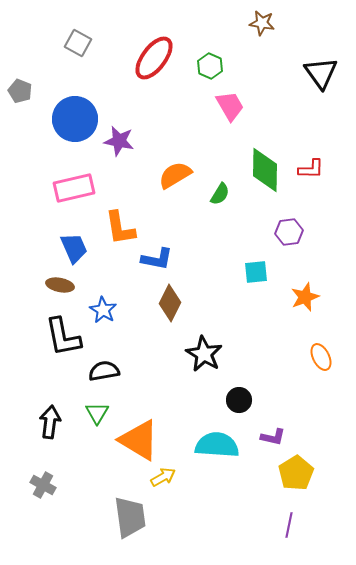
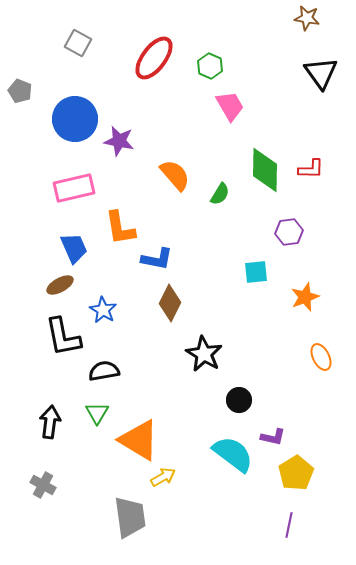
brown star: moved 45 px right, 5 px up
orange semicircle: rotated 80 degrees clockwise
brown ellipse: rotated 40 degrees counterclockwise
cyan semicircle: moved 16 px right, 9 px down; rotated 33 degrees clockwise
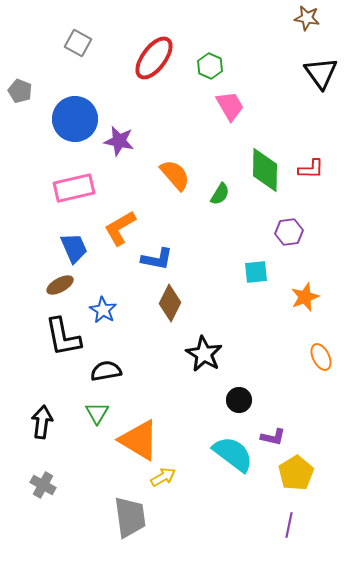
orange L-shape: rotated 69 degrees clockwise
black semicircle: moved 2 px right
black arrow: moved 8 px left
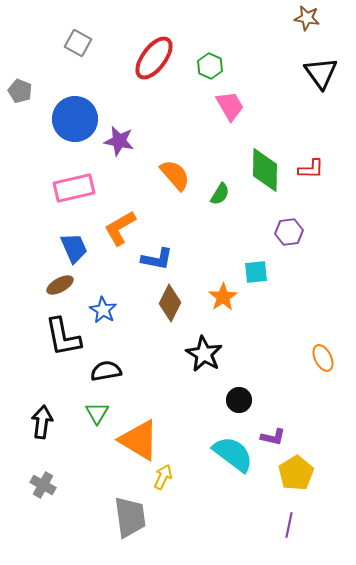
orange star: moved 82 px left; rotated 12 degrees counterclockwise
orange ellipse: moved 2 px right, 1 px down
yellow arrow: rotated 35 degrees counterclockwise
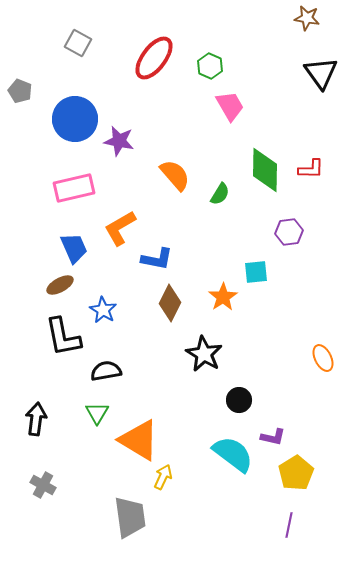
black arrow: moved 6 px left, 3 px up
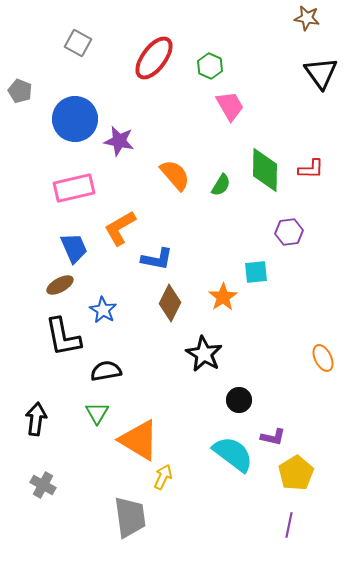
green semicircle: moved 1 px right, 9 px up
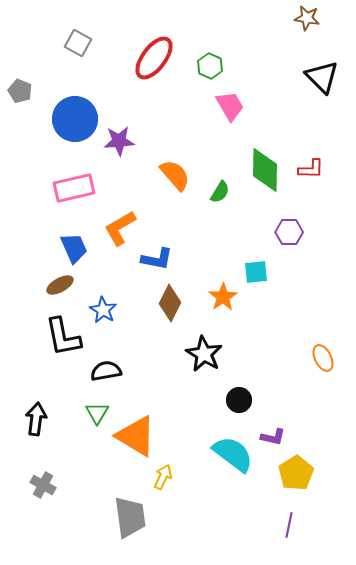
black triangle: moved 1 px right, 4 px down; rotated 9 degrees counterclockwise
purple star: rotated 16 degrees counterclockwise
green semicircle: moved 1 px left, 7 px down
purple hexagon: rotated 8 degrees clockwise
orange triangle: moved 3 px left, 4 px up
